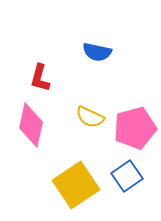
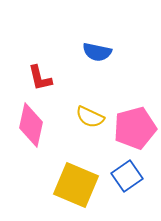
red L-shape: rotated 28 degrees counterclockwise
yellow square: rotated 33 degrees counterclockwise
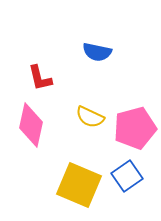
yellow square: moved 3 px right
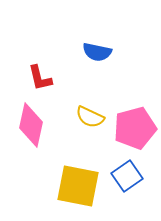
yellow square: moved 1 px left, 1 px down; rotated 12 degrees counterclockwise
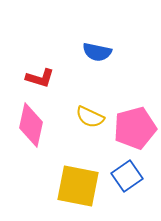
red L-shape: rotated 60 degrees counterclockwise
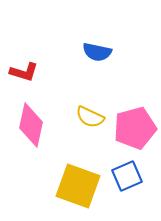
red L-shape: moved 16 px left, 6 px up
blue square: rotated 12 degrees clockwise
yellow square: rotated 9 degrees clockwise
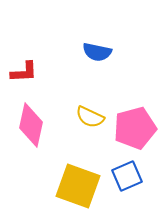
red L-shape: rotated 20 degrees counterclockwise
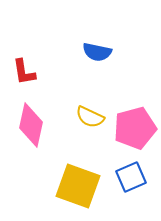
red L-shape: rotated 84 degrees clockwise
blue square: moved 4 px right, 1 px down
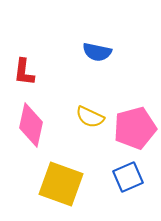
red L-shape: rotated 16 degrees clockwise
blue square: moved 3 px left
yellow square: moved 17 px left, 2 px up
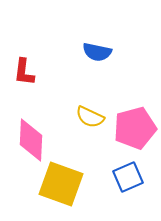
pink diamond: moved 15 px down; rotated 9 degrees counterclockwise
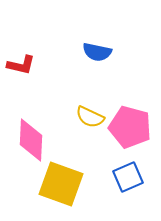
red L-shape: moved 3 px left, 7 px up; rotated 84 degrees counterclockwise
pink pentagon: moved 5 px left, 1 px up; rotated 30 degrees clockwise
